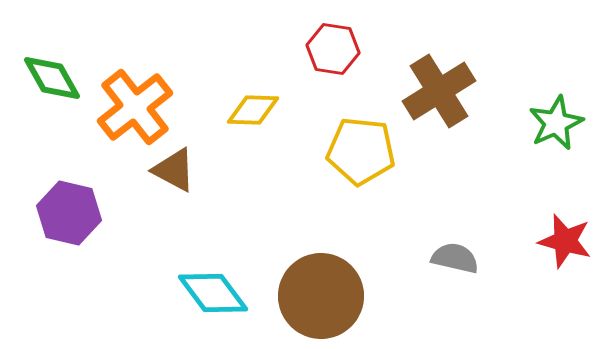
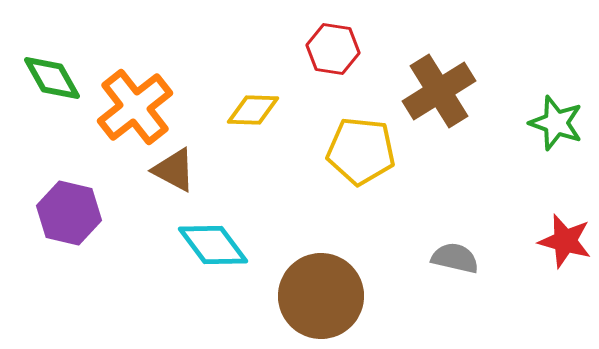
green star: rotated 28 degrees counterclockwise
cyan diamond: moved 48 px up
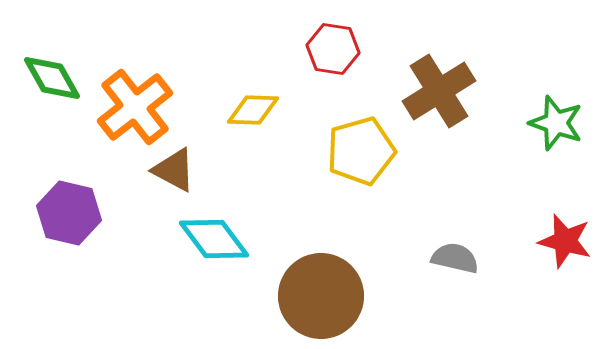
yellow pentagon: rotated 22 degrees counterclockwise
cyan diamond: moved 1 px right, 6 px up
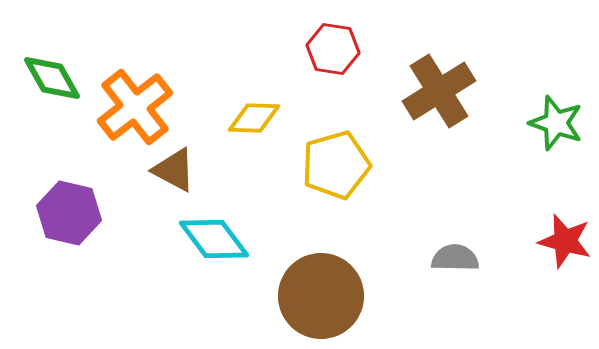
yellow diamond: moved 1 px right, 8 px down
yellow pentagon: moved 25 px left, 14 px down
gray semicircle: rotated 12 degrees counterclockwise
